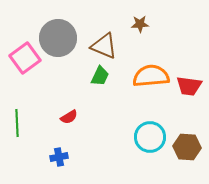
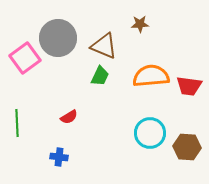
cyan circle: moved 4 px up
blue cross: rotated 18 degrees clockwise
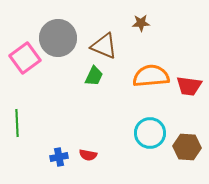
brown star: moved 1 px right, 1 px up
green trapezoid: moved 6 px left
red semicircle: moved 19 px right, 38 px down; rotated 42 degrees clockwise
blue cross: rotated 18 degrees counterclockwise
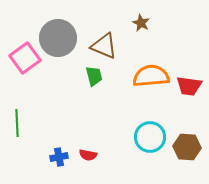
brown star: rotated 30 degrees clockwise
green trapezoid: rotated 40 degrees counterclockwise
cyan circle: moved 4 px down
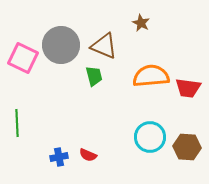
gray circle: moved 3 px right, 7 px down
pink square: moved 2 px left; rotated 28 degrees counterclockwise
red trapezoid: moved 1 px left, 2 px down
red semicircle: rotated 12 degrees clockwise
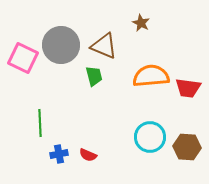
green line: moved 23 px right
blue cross: moved 3 px up
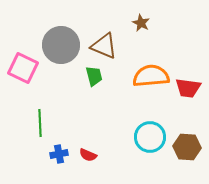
pink square: moved 10 px down
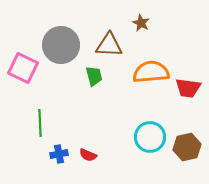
brown triangle: moved 5 px right, 1 px up; rotated 20 degrees counterclockwise
orange semicircle: moved 4 px up
brown hexagon: rotated 16 degrees counterclockwise
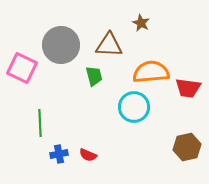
pink square: moved 1 px left
cyan circle: moved 16 px left, 30 px up
